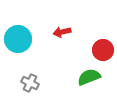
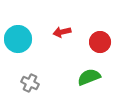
red circle: moved 3 px left, 8 px up
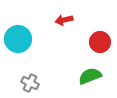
red arrow: moved 2 px right, 12 px up
green semicircle: moved 1 px right, 1 px up
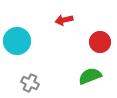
cyan circle: moved 1 px left, 2 px down
